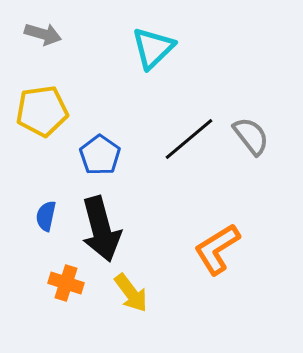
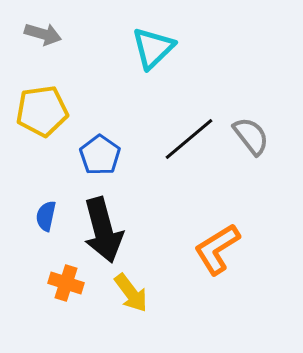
black arrow: moved 2 px right, 1 px down
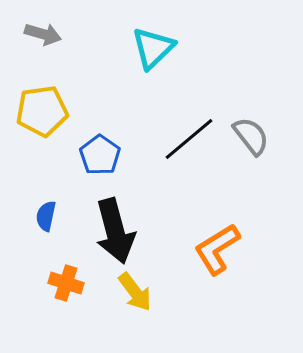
black arrow: moved 12 px right, 1 px down
yellow arrow: moved 4 px right, 1 px up
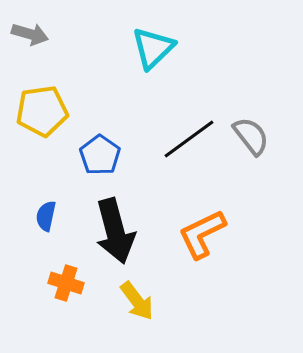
gray arrow: moved 13 px left
black line: rotated 4 degrees clockwise
orange L-shape: moved 15 px left, 15 px up; rotated 6 degrees clockwise
yellow arrow: moved 2 px right, 9 px down
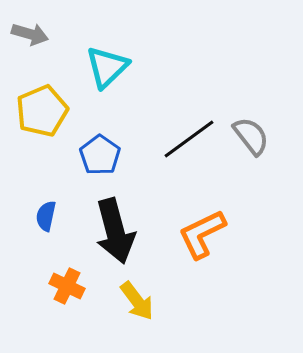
cyan triangle: moved 46 px left, 19 px down
yellow pentagon: rotated 15 degrees counterclockwise
orange cross: moved 1 px right, 3 px down; rotated 8 degrees clockwise
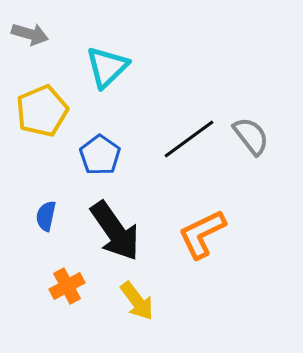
black arrow: rotated 20 degrees counterclockwise
orange cross: rotated 36 degrees clockwise
